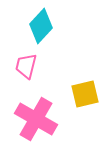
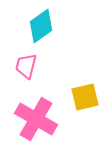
cyan diamond: rotated 12 degrees clockwise
yellow square: moved 3 px down
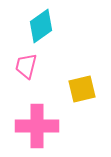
yellow square: moved 3 px left, 8 px up
pink cross: moved 1 px right, 7 px down; rotated 30 degrees counterclockwise
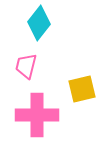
cyan diamond: moved 2 px left, 3 px up; rotated 16 degrees counterclockwise
pink cross: moved 11 px up
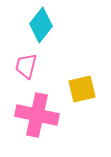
cyan diamond: moved 2 px right, 2 px down
pink cross: rotated 12 degrees clockwise
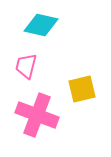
cyan diamond: rotated 64 degrees clockwise
pink cross: rotated 9 degrees clockwise
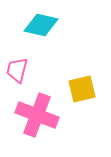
pink trapezoid: moved 9 px left, 4 px down
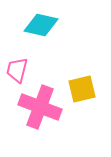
pink cross: moved 3 px right, 8 px up
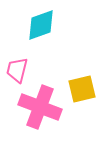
cyan diamond: rotated 32 degrees counterclockwise
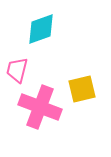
cyan diamond: moved 4 px down
